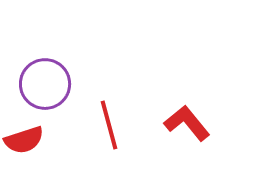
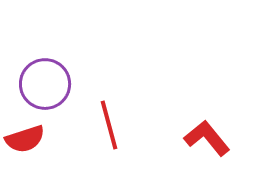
red L-shape: moved 20 px right, 15 px down
red semicircle: moved 1 px right, 1 px up
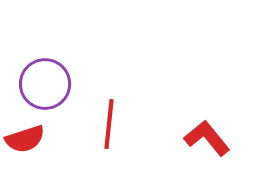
red line: moved 1 px up; rotated 21 degrees clockwise
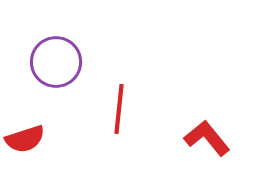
purple circle: moved 11 px right, 22 px up
red line: moved 10 px right, 15 px up
